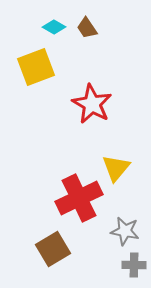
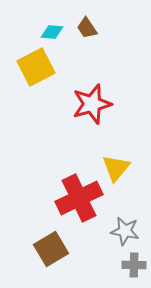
cyan diamond: moved 2 px left, 5 px down; rotated 25 degrees counterclockwise
yellow square: rotated 6 degrees counterclockwise
red star: rotated 27 degrees clockwise
brown square: moved 2 px left
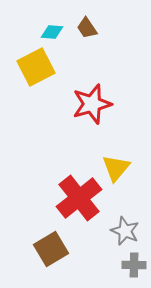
red cross: rotated 12 degrees counterclockwise
gray star: rotated 12 degrees clockwise
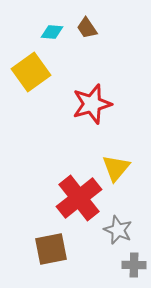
yellow square: moved 5 px left, 5 px down; rotated 9 degrees counterclockwise
gray star: moved 7 px left, 1 px up
brown square: rotated 20 degrees clockwise
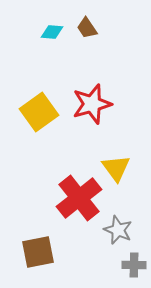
yellow square: moved 8 px right, 40 px down
yellow triangle: rotated 16 degrees counterclockwise
brown square: moved 13 px left, 3 px down
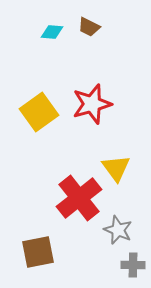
brown trapezoid: moved 2 px right, 1 px up; rotated 30 degrees counterclockwise
gray cross: moved 1 px left
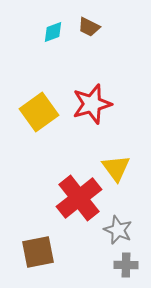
cyan diamond: moved 1 px right; rotated 25 degrees counterclockwise
gray cross: moved 7 px left
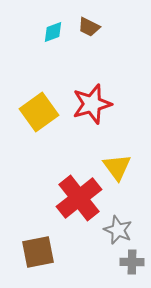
yellow triangle: moved 1 px right, 1 px up
gray cross: moved 6 px right, 3 px up
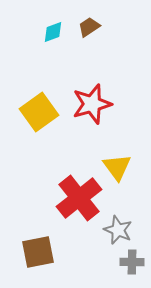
brown trapezoid: rotated 120 degrees clockwise
